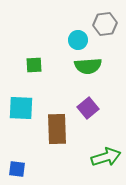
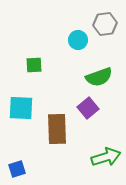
green semicircle: moved 11 px right, 11 px down; rotated 16 degrees counterclockwise
blue square: rotated 24 degrees counterclockwise
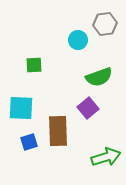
brown rectangle: moved 1 px right, 2 px down
blue square: moved 12 px right, 27 px up
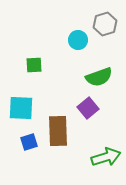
gray hexagon: rotated 10 degrees counterclockwise
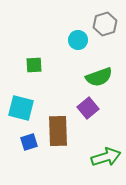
cyan square: rotated 12 degrees clockwise
